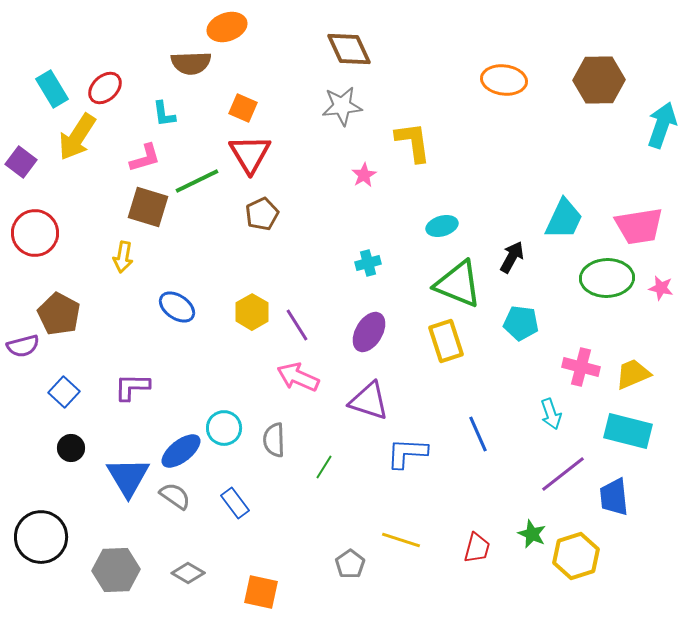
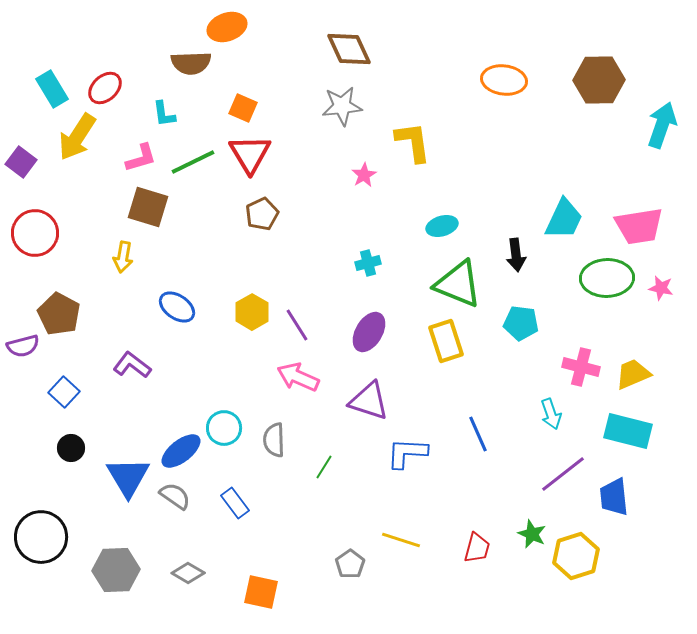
pink L-shape at (145, 158): moved 4 px left
green line at (197, 181): moved 4 px left, 19 px up
black arrow at (512, 257): moved 4 px right, 2 px up; rotated 144 degrees clockwise
purple L-shape at (132, 387): moved 22 px up; rotated 36 degrees clockwise
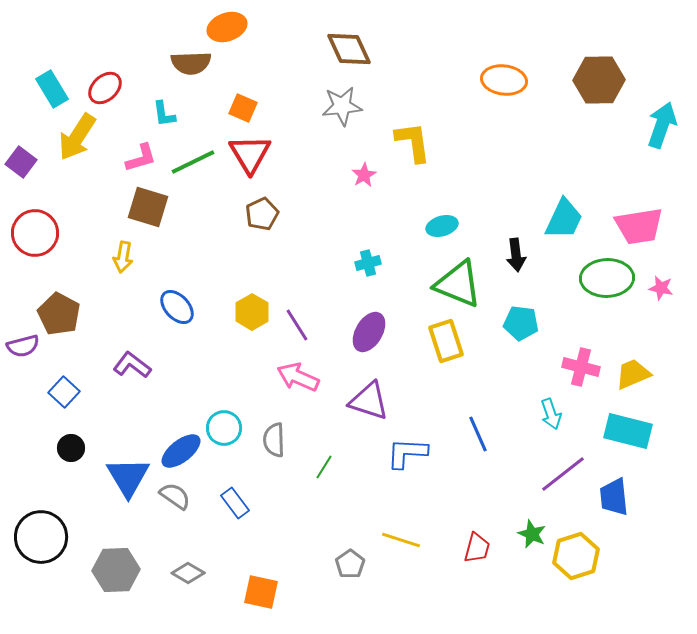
blue ellipse at (177, 307): rotated 12 degrees clockwise
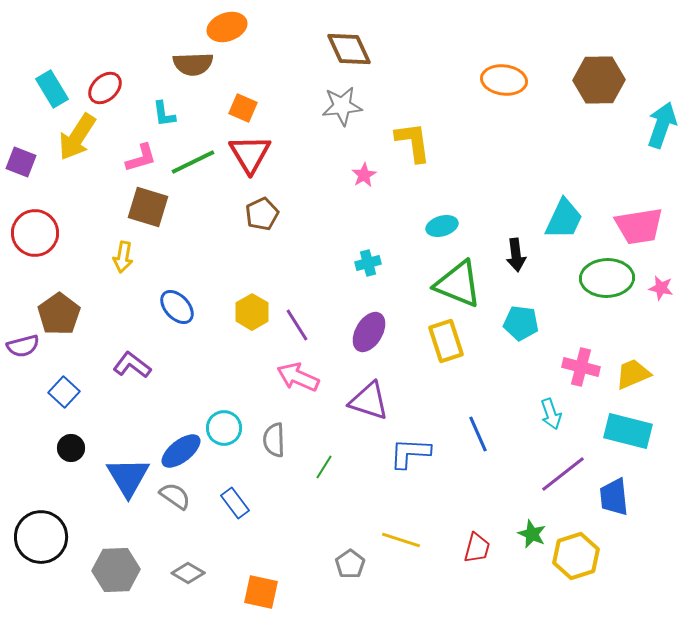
brown semicircle at (191, 63): moved 2 px right, 1 px down
purple square at (21, 162): rotated 16 degrees counterclockwise
brown pentagon at (59, 314): rotated 9 degrees clockwise
blue L-shape at (407, 453): moved 3 px right
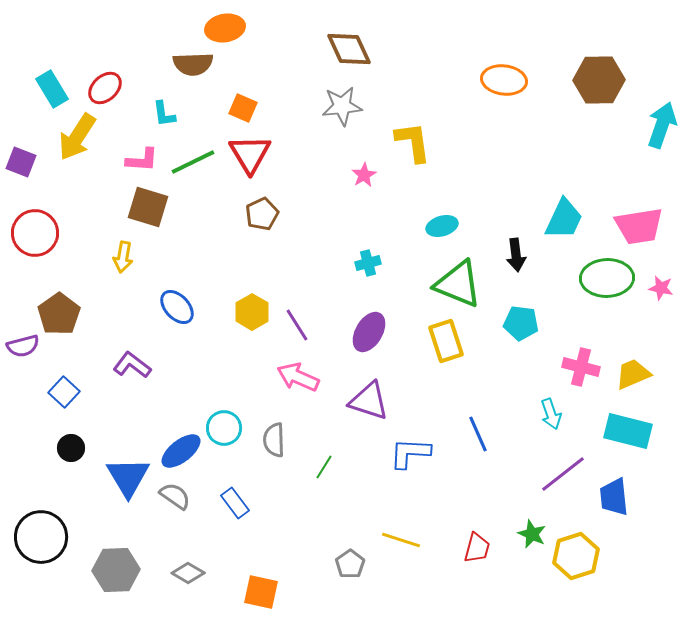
orange ellipse at (227, 27): moved 2 px left, 1 px down; rotated 9 degrees clockwise
pink L-shape at (141, 158): moved 1 px right, 2 px down; rotated 20 degrees clockwise
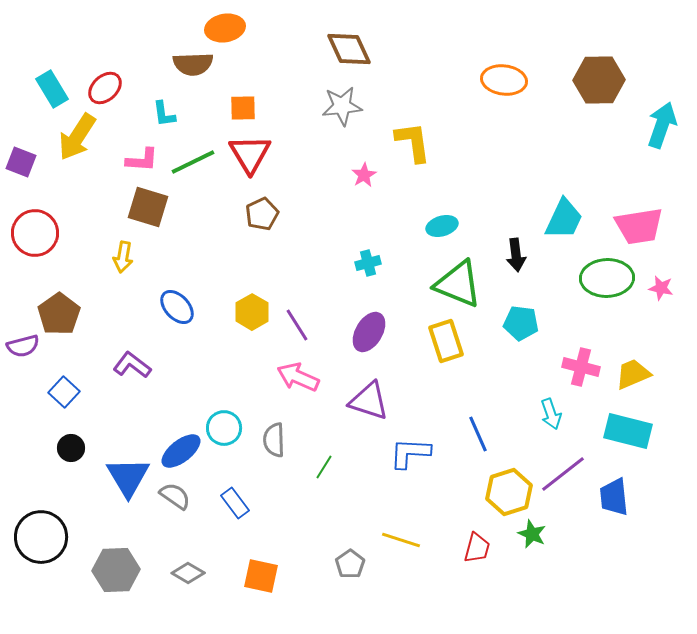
orange square at (243, 108): rotated 24 degrees counterclockwise
yellow hexagon at (576, 556): moved 67 px left, 64 px up
orange square at (261, 592): moved 16 px up
